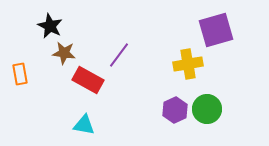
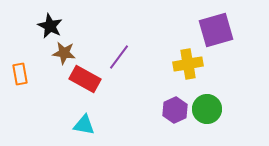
purple line: moved 2 px down
red rectangle: moved 3 px left, 1 px up
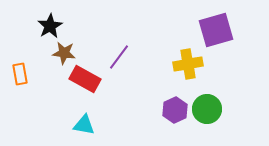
black star: rotated 15 degrees clockwise
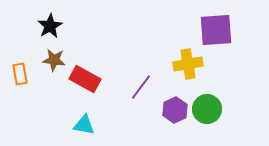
purple square: rotated 12 degrees clockwise
brown star: moved 10 px left, 7 px down
purple line: moved 22 px right, 30 px down
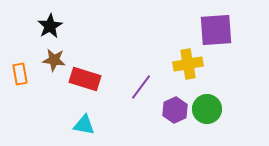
red rectangle: rotated 12 degrees counterclockwise
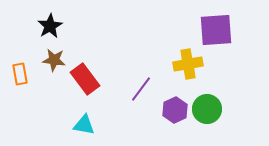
red rectangle: rotated 36 degrees clockwise
purple line: moved 2 px down
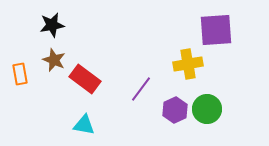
black star: moved 2 px right, 1 px up; rotated 20 degrees clockwise
brown star: rotated 15 degrees clockwise
red rectangle: rotated 16 degrees counterclockwise
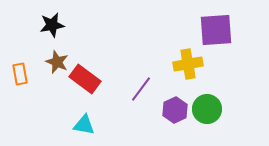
brown star: moved 3 px right, 2 px down
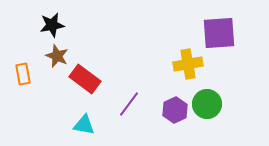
purple square: moved 3 px right, 3 px down
brown star: moved 6 px up
orange rectangle: moved 3 px right
purple line: moved 12 px left, 15 px down
green circle: moved 5 px up
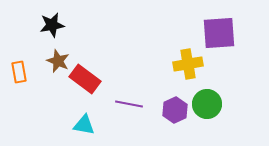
brown star: moved 1 px right, 5 px down
orange rectangle: moved 4 px left, 2 px up
purple line: rotated 64 degrees clockwise
